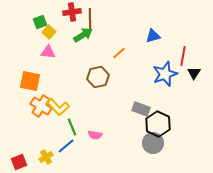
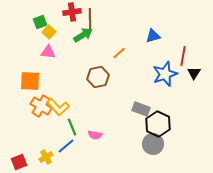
orange square: rotated 10 degrees counterclockwise
gray circle: moved 1 px down
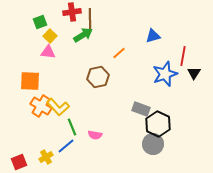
yellow square: moved 1 px right, 4 px down
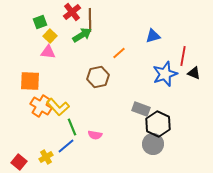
red cross: rotated 30 degrees counterclockwise
green arrow: moved 1 px left
black triangle: rotated 40 degrees counterclockwise
red square: rotated 28 degrees counterclockwise
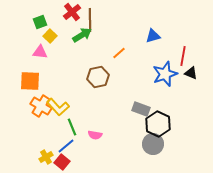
pink triangle: moved 8 px left
black triangle: moved 3 px left
red square: moved 43 px right
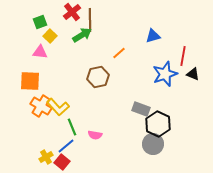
black triangle: moved 2 px right, 1 px down
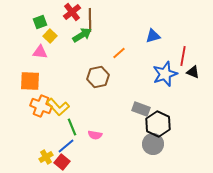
black triangle: moved 2 px up
orange cross: rotated 10 degrees counterclockwise
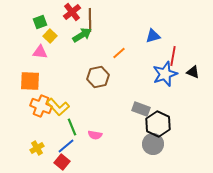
red line: moved 10 px left
yellow cross: moved 9 px left, 9 px up
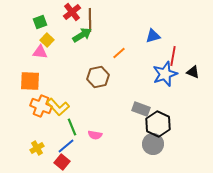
yellow square: moved 3 px left, 4 px down
